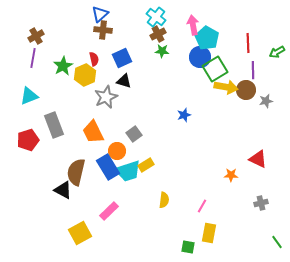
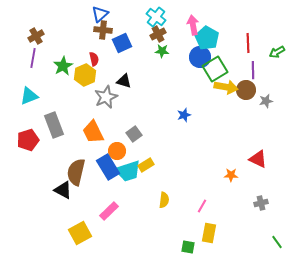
blue square at (122, 58): moved 15 px up
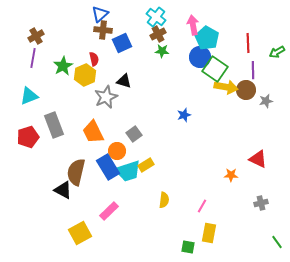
green square at (215, 69): rotated 25 degrees counterclockwise
red pentagon at (28, 140): moved 3 px up
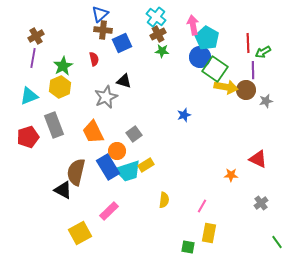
green arrow at (277, 52): moved 14 px left
yellow hexagon at (85, 75): moved 25 px left, 12 px down
gray cross at (261, 203): rotated 24 degrees counterclockwise
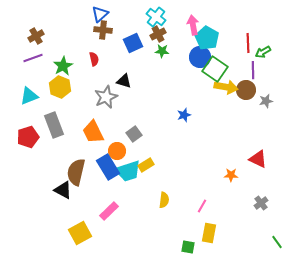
blue square at (122, 43): moved 11 px right
purple line at (33, 58): rotated 60 degrees clockwise
yellow hexagon at (60, 87): rotated 15 degrees counterclockwise
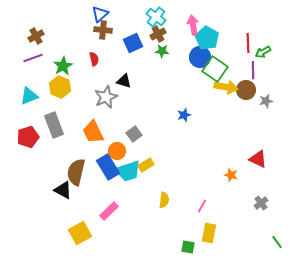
orange star at (231, 175): rotated 16 degrees clockwise
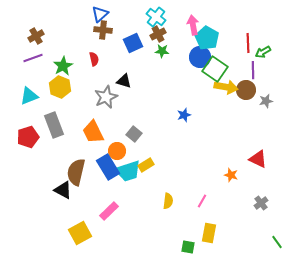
gray square at (134, 134): rotated 14 degrees counterclockwise
yellow semicircle at (164, 200): moved 4 px right, 1 px down
pink line at (202, 206): moved 5 px up
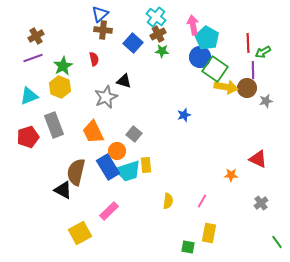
blue square at (133, 43): rotated 24 degrees counterclockwise
brown circle at (246, 90): moved 1 px right, 2 px up
yellow rectangle at (146, 165): rotated 63 degrees counterclockwise
orange star at (231, 175): rotated 16 degrees counterclockwise
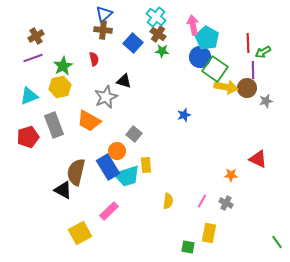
blue triangle at (100, 14): moved 4 px right
brown cross at (158, 34): rotated 28 degrees counterclockwise
yellow hexagon at (60, 87): rotated 25 degrees clockwise
orange trapezoid at (93, 132): moved 4 px left, 11 px up; rotated 35 degrees counterclockwise
cyan trapezoid at (128, 171): moved 1 px left, 5 px down
gray cross at (261, 203): moved 35 px left; rotated 24 degrees counterclockwise
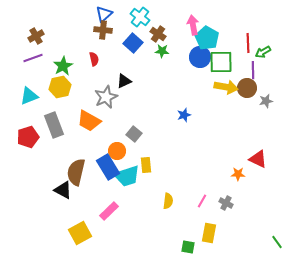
cyan cross at (156, 17): moved 16 px left
green square at (215, 69): moved 6 px right, 7 px up; rotated 35 degrees counterclockwise
black triangle at (124, 81): rotated 42 degrees counterclockwise
orange star at (231, 175): moved 7 px right, 1 px up
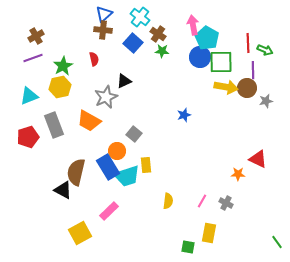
green arrow at (263, 52): moved 2 px right, 2 px up; rotated 126 degrees counterclockwise
